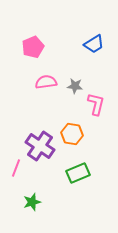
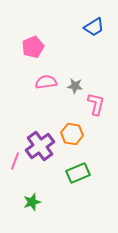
blue trapezoid: moved 17 px up
purple cross: rotated 20 degrees clockwise
pink line: moved 1 px left, 7 px up
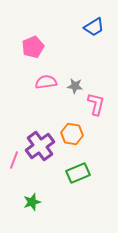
pink line: moved 1 px left, 1 px up
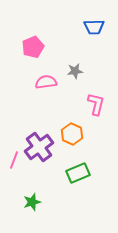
blue trapezoid: rotated 30 degrees clockwise
gray star: moved 15 px up; rotated 14 degrees counterclockwise
orange hexagon: rotated 15 degrees clockwise
purple cross: moved 1 px left, 1 px down
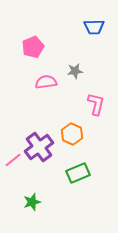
pink line: moved 1 px left; rotated 30 degrees clockwise
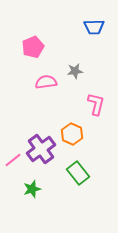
purple cross: moved 2 px right, 2 px down
green rectangle: rotated 75 degrees clockwise
green star: moved 13 px up
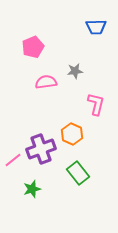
blue trapezoid: moved 2 px right
purple cross: rotated 16 degrees clockwise
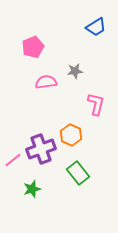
blue trapezoid: rotated 30 degrees counterclockwise
orange hexagon: moved 1 px left, 1 px down
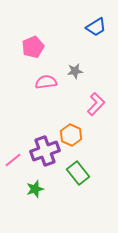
pink L-shape: rotated 30 degrees clockwise
purple cross: moved 4 px right, 2 px down
green star: moved 3 px right
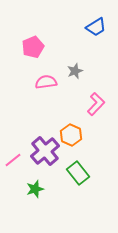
gray star: rotated 14 degrees counterclockwise
purple cross: rotated 20 degrees counterclockwise
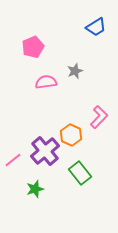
pink L-shape: moved 3 px right, 13 px down
green rectangle: moved 2 px right
